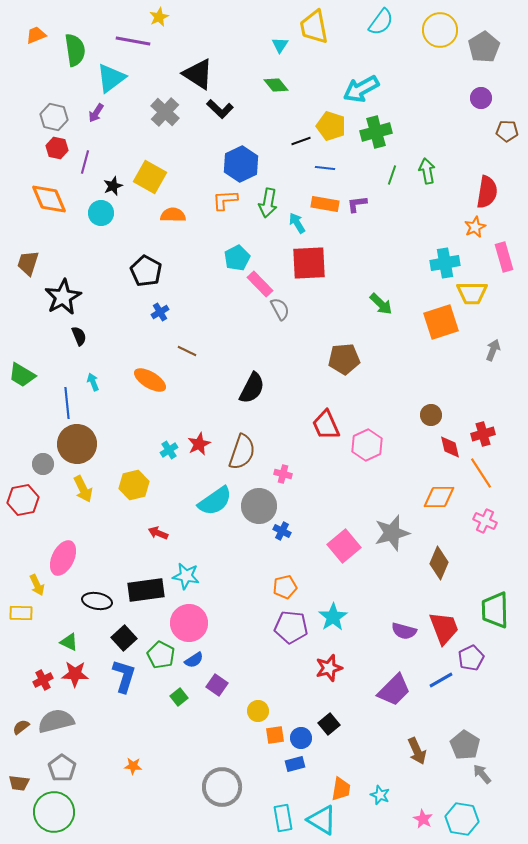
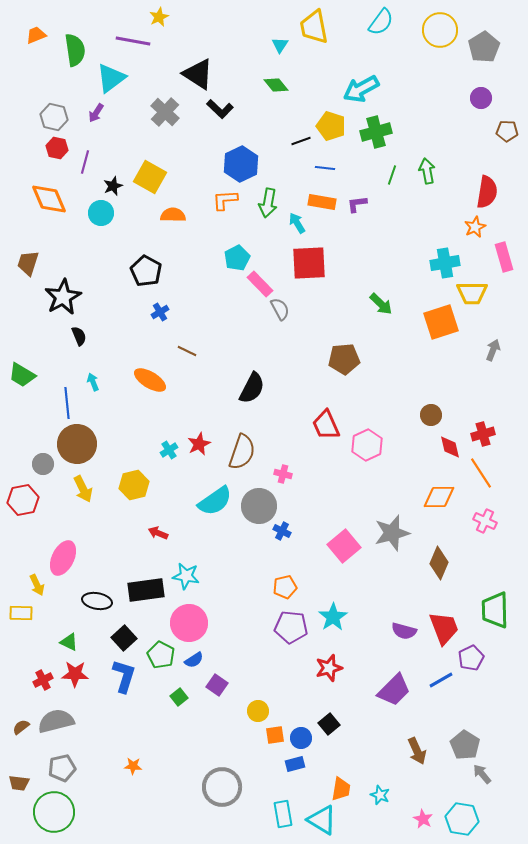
orange rectangle at (325, 204): moved 3 px left, 2 px up
gray pentagon at (62, 768): rotated 24 degrees clockwise
cyan rectangle at (283, 818): moved 4 px up
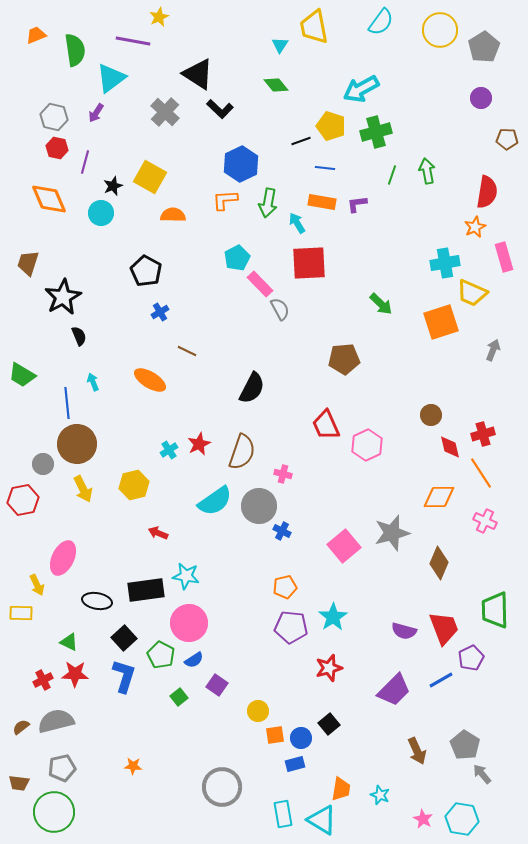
brown pentagon at (507, 131): moved 8 px down
yellow trapezoid at (472, 293): rotated 24 degrees clockwise
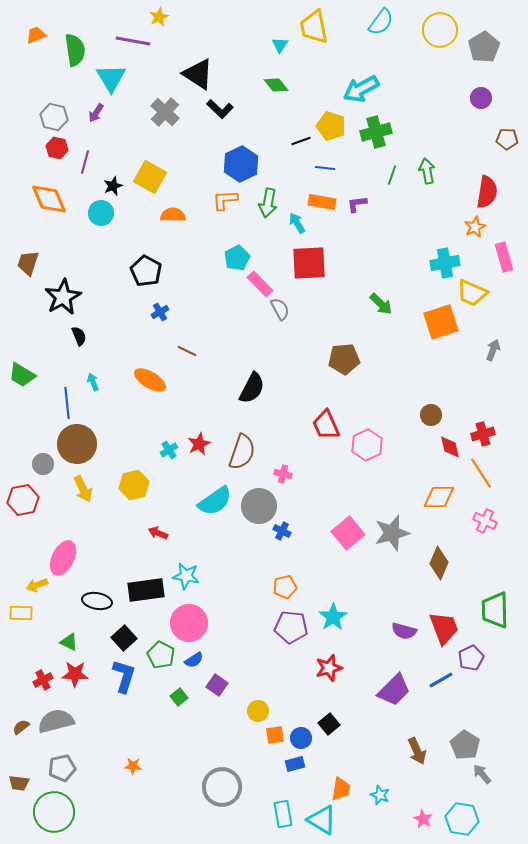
cyan triangle at (111, 78): rotated 24 degrees counterclockwise
pink square at (344, 546): moved 4 px right, 13 px up
yellow arrow at (37, 585): rotated 95 degrees clockwise
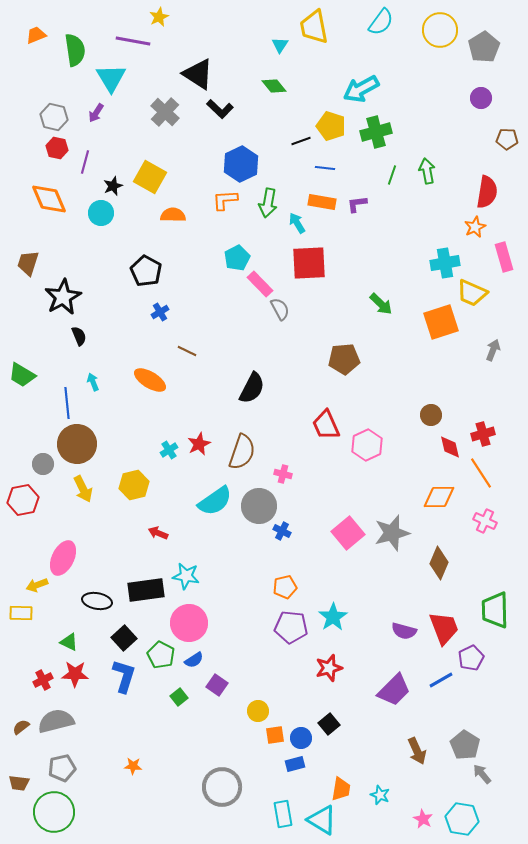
green diamond at (276, 85): moved 2 px left, 1 px down
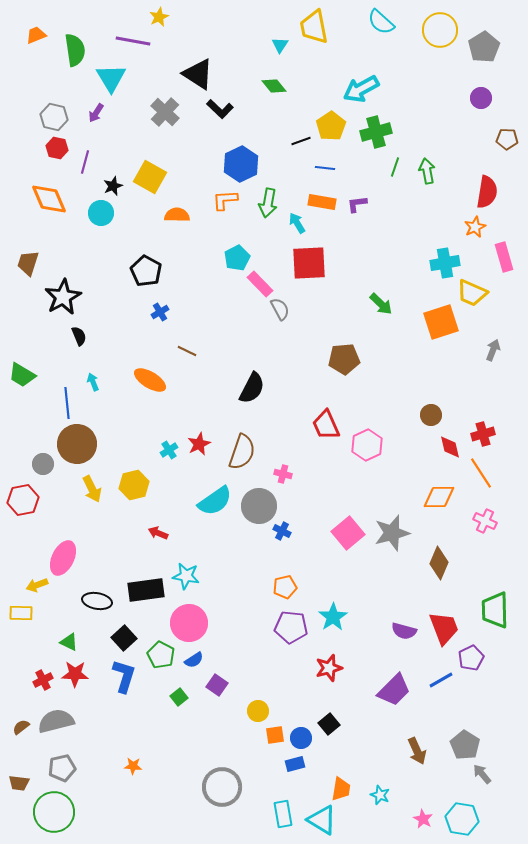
cyan semicircle at (381, 22): rotated 96 degrees clockwise
yellow pentagon at (331, 126): rotated 20 degrees clockwise
green line at (392, 175): moved 3 px right, 8 px up
orange semicircle at (173, 215): moved 4 px right
yellow arrow at (83, 489): moved 9 px right
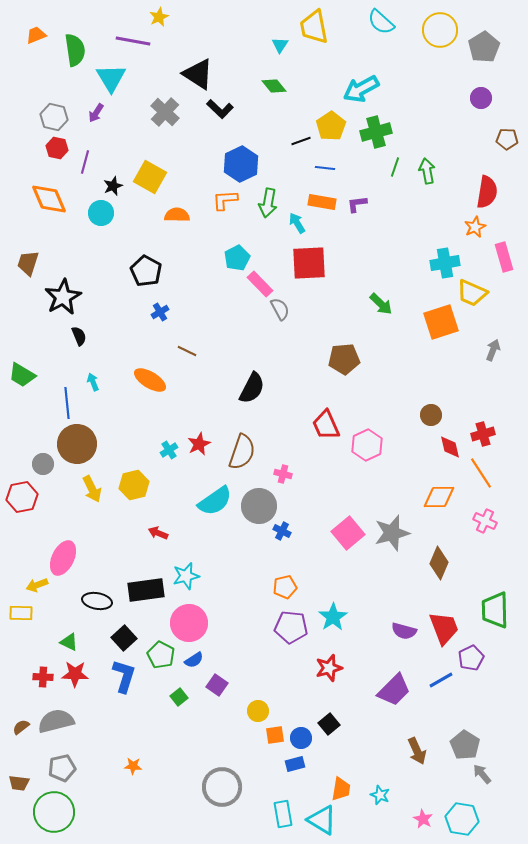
red hexagon at (23, 500): moved 1 px left, 3 px up
cyan star at (186, 576): rotated 24 degrees counterclockwise
red cross at (43, 680): moved 3 px up; rotated 30 degrees clockwise
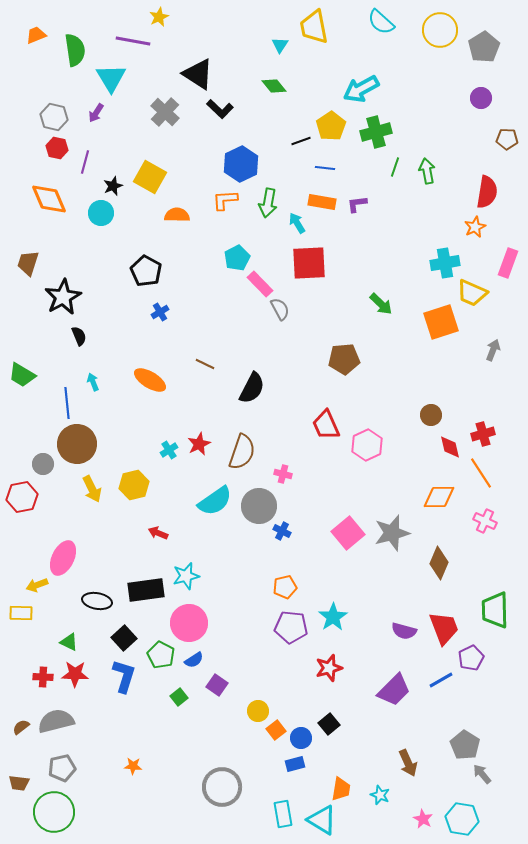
pink rectangle at (504, 257): moved 4 px right, 6 px down; rotated 36 degrees clockwise
brown line at (187, 351): moved 18 px right, 13 px down
orange square at (275, 735): moved 1 px right, 5 px up; rotated 30 degrees counterclockwise
brown arrow at (417, 751): moved 9 px left, 12 px down
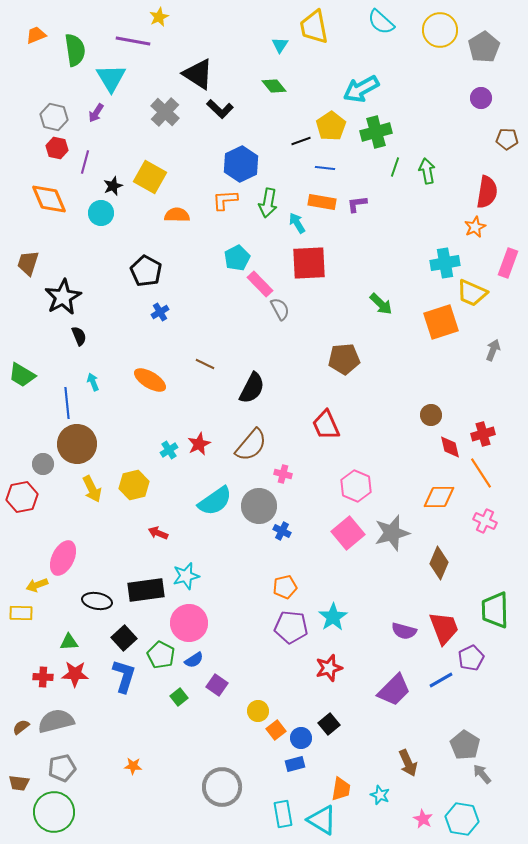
pink hexagon at (367, 445): moved 11 px left, 41 px down; rotated 12 degrees counterclockwise
brown semicircle at (242, 452): moved 9 px right, 7 px up; rotated 21 degrees clockwise
green triangle at (69, 642): rotated 30 degrees counterclockwise
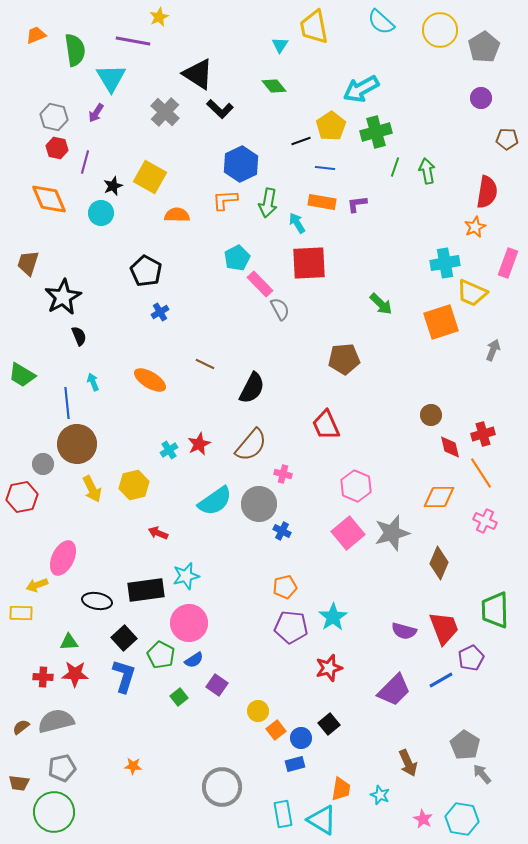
gray circle at (259, 506): moved 2 px up
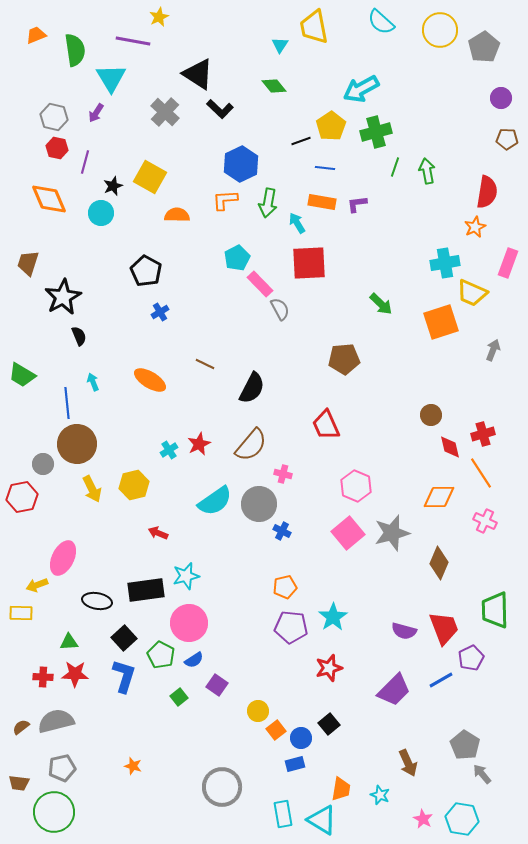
purple circle at (481, 98): moved 20 px right
orange star at (133, 766): rotated 12 degrees clockwise
